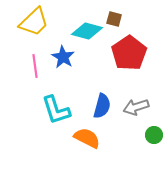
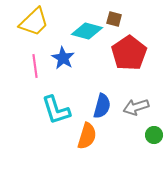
blue star: moved 1 px down
orange semicircle: moved 2 px up; rotated 80 degrees clockwise
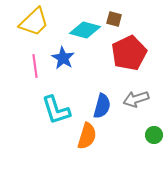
cyan diamond: moved 2 px left, 1 px up
red pentagon: rotated 8 degrees clockwise
gray arrow: moved 8 px up
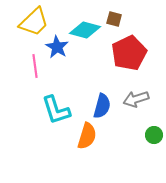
blue star: moved 6 px left, 11 px up
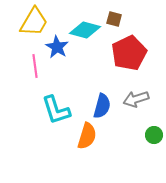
yellow trapezoid: rotated 16 degrees counterclockwise
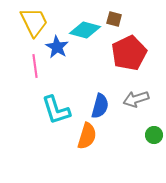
yellow trapezoid: rotated 56 degrees counterclockwise
blue semicircle: moved 2 px left
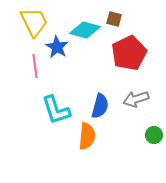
orange semicircle: rotated 12 degrees counterclockwise
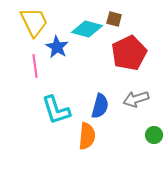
cyan diamond: moved 2 px right, 1 px up
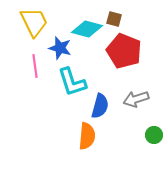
blue star: moved 3 px right, 1 px down; rotated 15 degrees counterclockwise
red pentagon: moved 5 px left, 2 px up; rotated 24 degrees counterclockwise
cyan L-shape: moved 16 px right, 28 px up
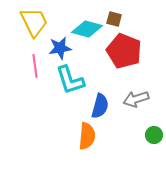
blue star: rotated 25 degrees counterclockwise
cyan L-shape: moved 2 px left, 2 px up
